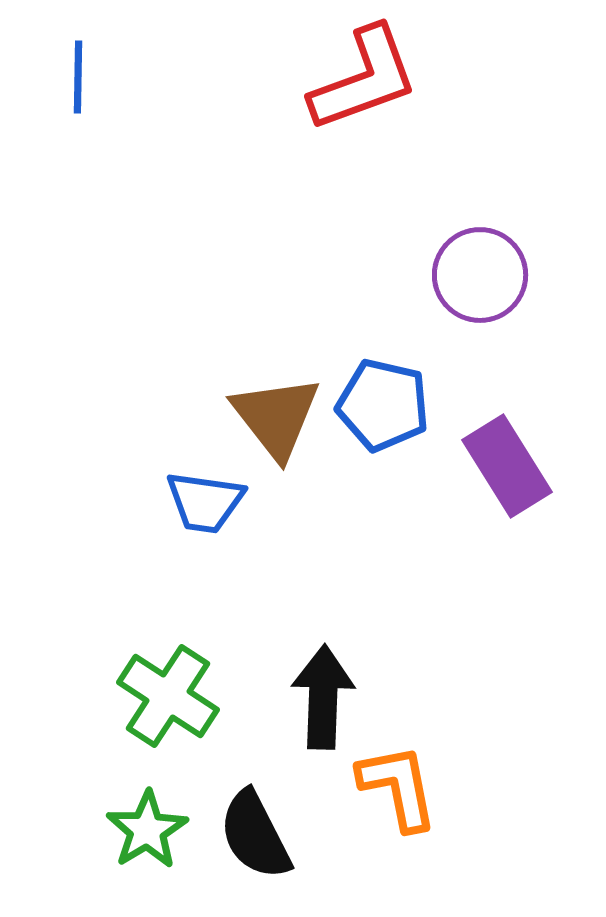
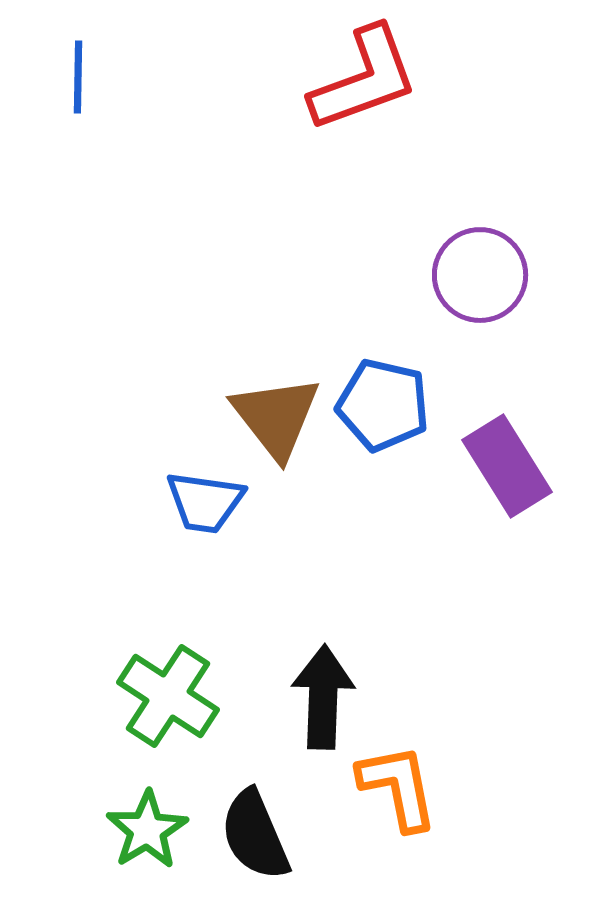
black semicircle: rotated 4 degrees clockwise
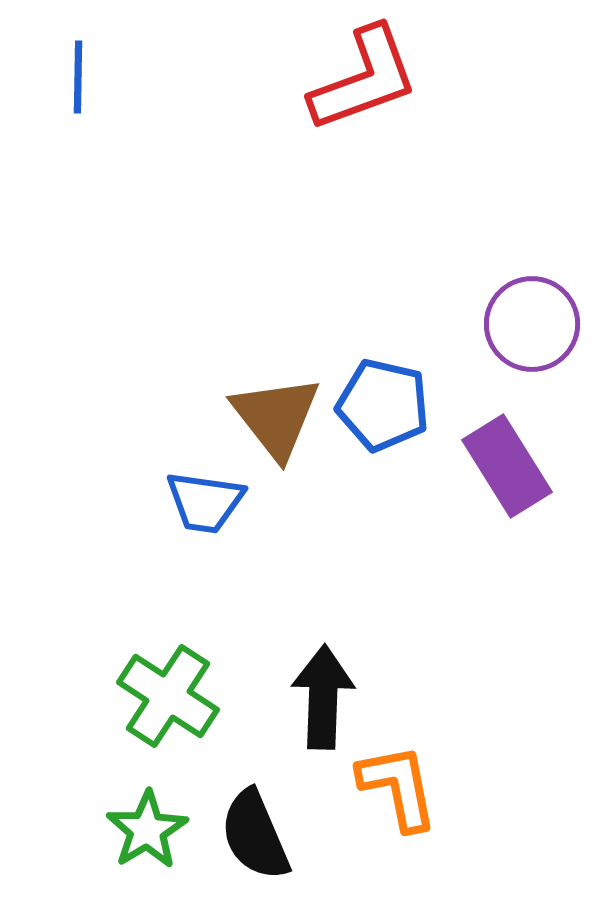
purple circle: moved 52 px right, 49 px down
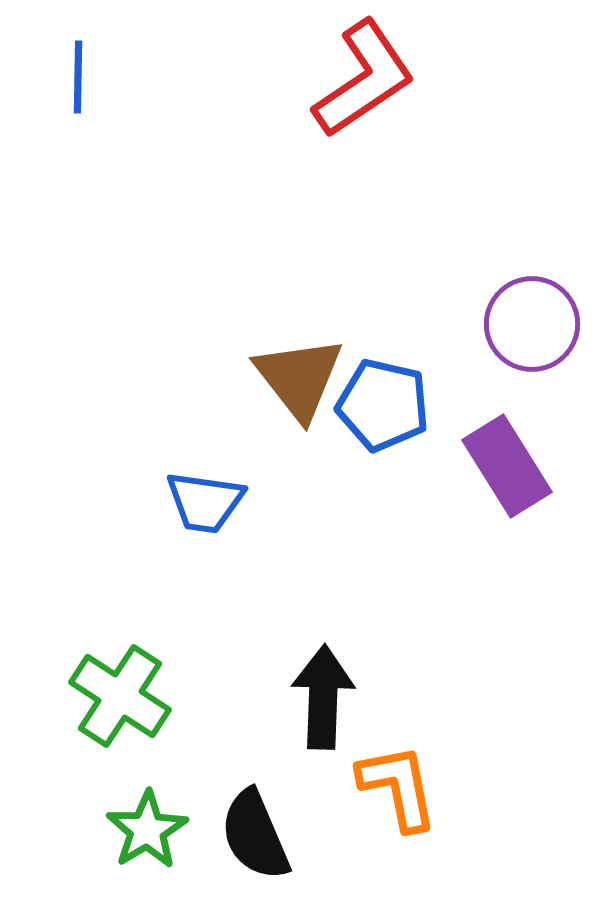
red L-shape: rotated 14 degrees counterclockwise
brown triangle: moved 23 px right, 39 px up
green cross: moved 48 px left
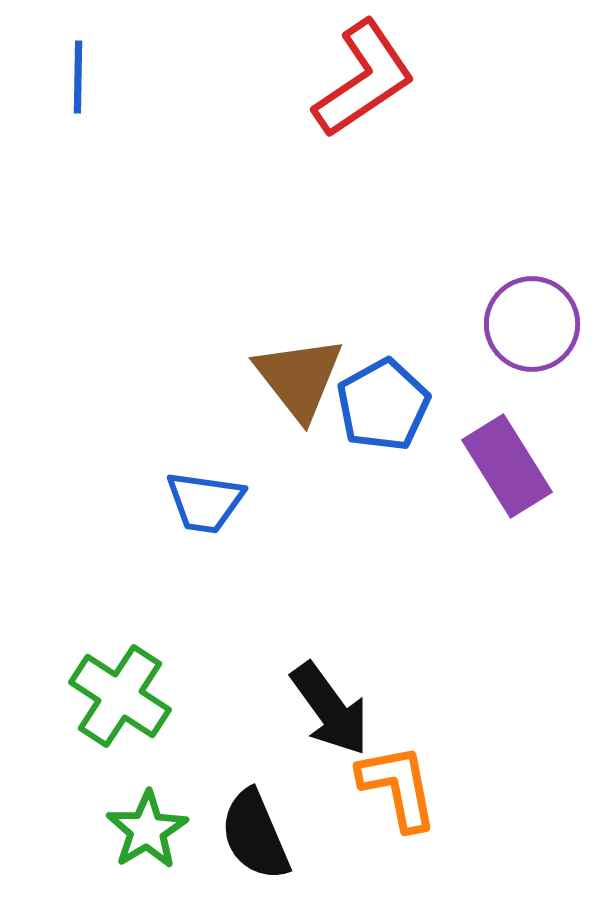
blue pentagon: rotated 30 degrees clockwise
black arrow: moved 7 px right, 12 px down; rotated 142 degrees clockwise
